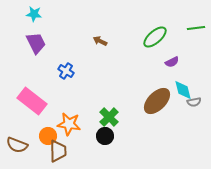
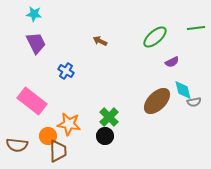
brown semicircle: rotated 15 degrees counterclockwise
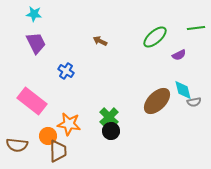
purple semicircle: moved 7 px right, 7 px up
black circle: moved 6 px right, 5 px up
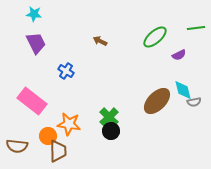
brown semicircle: moved 1 px down
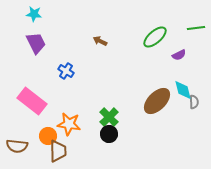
gray semicircle: rotated 80 degrees counterclockwise
black circle: moved 2 px left, 3 px down
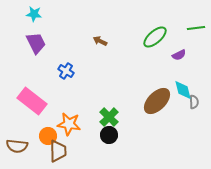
black circle: moved 1 px down
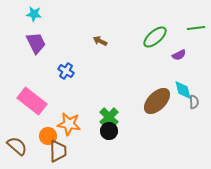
black circle: moved 4 px up
brown semicircle: rotated 145 degrees counterclockwise
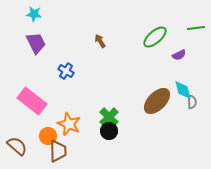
brown arrow: rotated 32 degrees clockwise
gray semicircle: moved 2 px left
orange star: rotated 15 degrees clockwise
